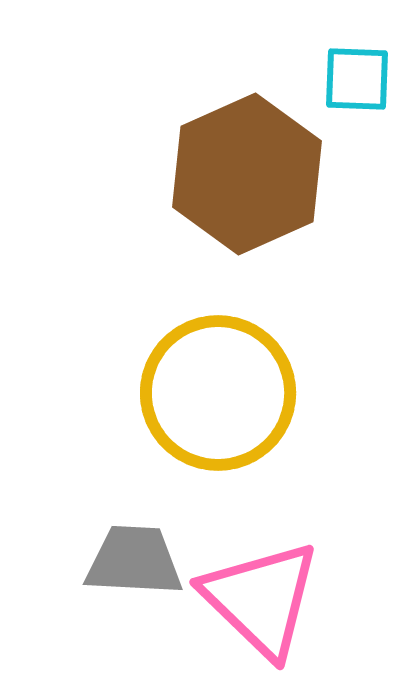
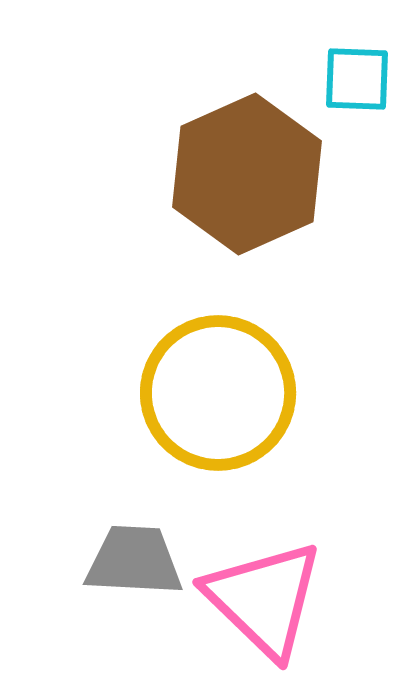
pink triangle: moved 3 px right
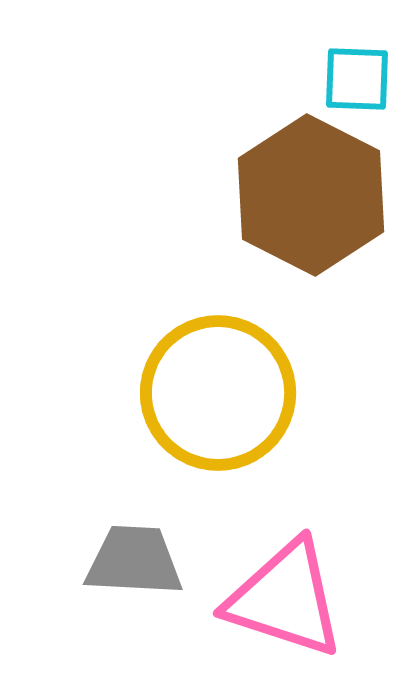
brown hexagon: moved 64 px right, 21 px down; rotated 9 degrees counterclockwise
pink triangle: moved 21 px right; rotated 26 degrees counterclockwise
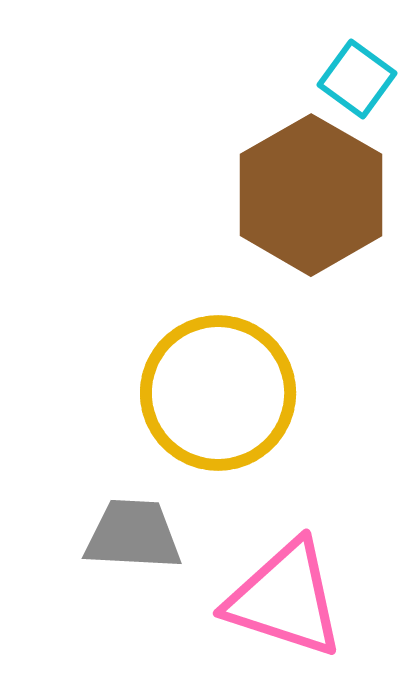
cyan square: rotated 34 degrees clockwise
brown hexagon: rotated 3 degrees clockwise
gray trapezoid: moved 1 px left, 26 px up
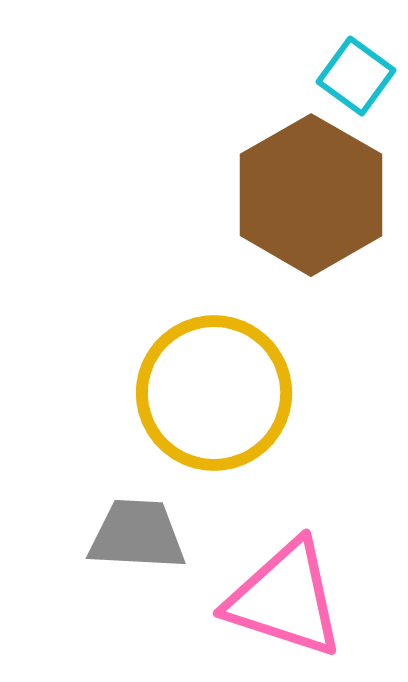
cyan square: moved 1 px left, 3 px up
yellow circle: moved 4 px left
gray trapezoid: moved 4 px right
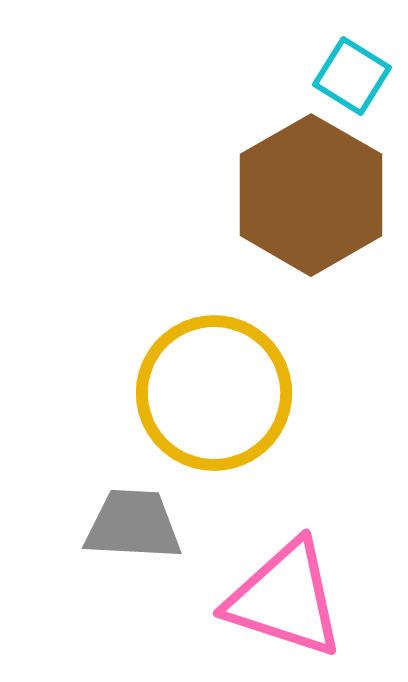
cyan square: moved 4 px left; rotated 4 degrees counterclockwise
gray trapezoid: moved 4 px left, 10 px up
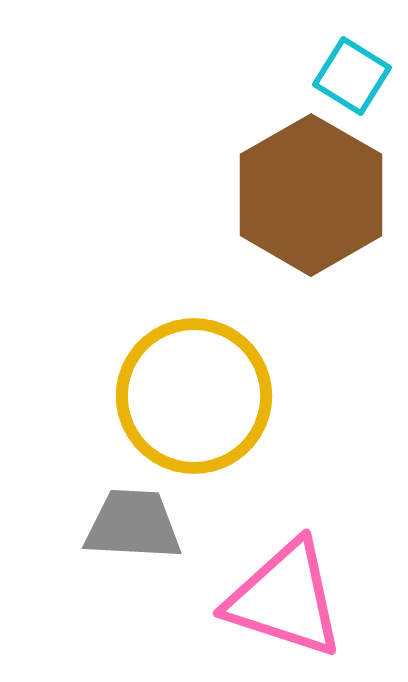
yellow circle: moved 20 px left, 3 px down
